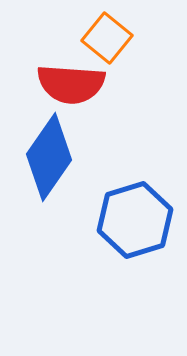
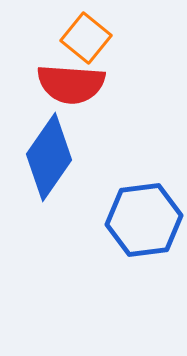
orange square: moved 21 px left
blue hexagon: moved 9 px right; rotated 10 degrees clockwise
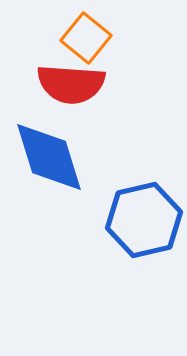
blue diamond: rotated 52 degrees counterclockwise
blue hexagon: rotated 6 degrees counterclockwise
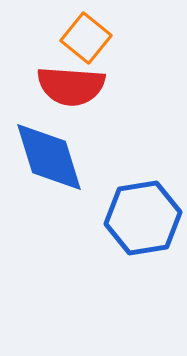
red semicircle: moved 2 px down
blue hexagon: moved 1 px left, 2 px up; rotated 4 degrees clockwise
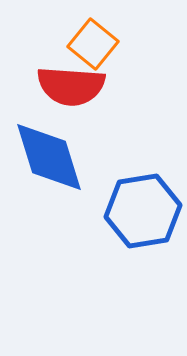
orange square: moved 7 px right, 6 px down
blue hexagon: moved 7 px up
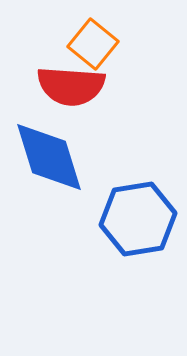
blue hexagon: moved 5 px left, 8 px down
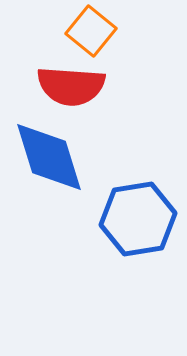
orange square: moved 2 px left, 13 px up
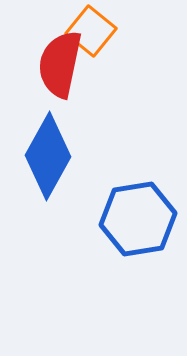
red semicircle: moved 11 px left, 22 px up; rotated 98 degrees clockwise
blue diamond: moved 1 px left, 1 px up; rotated 46 degrees clockwise
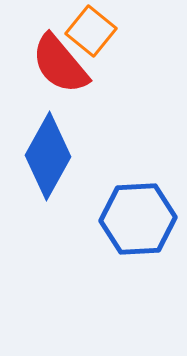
red semicircle: rotated 52 degrees counterclockwise
blue hexagon: rotated 6 degrees clockwise
